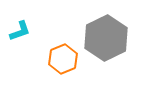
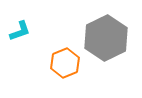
orange hexagon: moved 2 px right, 4 px down
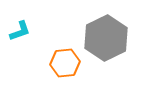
orange hexagon: rotated 16 degrees clockwise
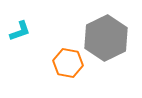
orange hexagon: moved 3 px right; rotated 16 degrees clockwise
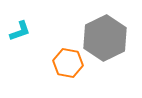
gray hexagon: moved 1 px left
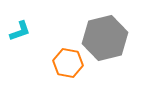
gray hexagon: rotated 12 degrees clockwise
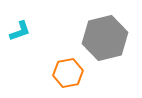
orange hexagon: moved 10 px down; rotated 20 degrees counterclockwise
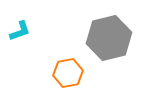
gray hexagon: moved 4 px right
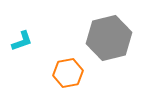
cyan L-shape: moved 2 px right, 10 px down
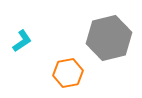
cyan L-shape: rotated 15 degrees counterclockwise
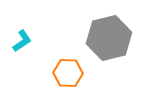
orange hexagon: rotated 12 degrees clockwise
